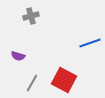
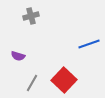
blue line: moved 1 px left, 1 px down
red square: rotated 15 degrees clockwise
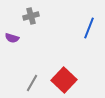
blue line: moved 16 px up; rotated 50 degrees counterclockwise
purple semicircle: moved 6 px left, 18 px up
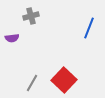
purple semicircle: rotated 24 degrees counterclockwise
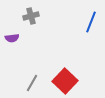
blue line: moved 2 px right, 6 px up
red square: moved 1 px right, 1 px down
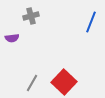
red square: moved 1 px left, 1 px down
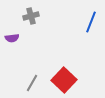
red square: moved 2 px up
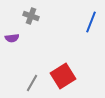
gray cross: rotated 35 degrees clockwise
red square: moved 1 px left, 4 px up; rotated 15 degrees clockwise
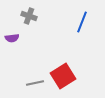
gray cross: moved 2 px left
blue line: moved 9 px left
gray line: moved 3 px right; rotated 48 degrees clockwise
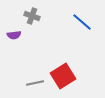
gray cross: moved 3 px right
blue line: rotated 70 degrees counterclockwise
purple semicircle: moved 2 px right, 3 px up
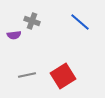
gray cross: moved 5 px down
blue line: moved 2 px left
gray line: moved 8 px left, 8 px up
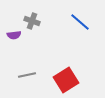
red square: moved 3 px right, 4 px down
